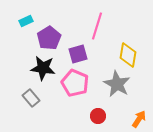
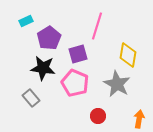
orange arrow: rotated 24 degrees counterclockwise
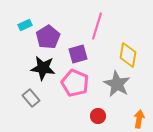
cyan rectangle: moved 1 px left, 4 px down
purple pentagon: moved 1 px left, 1 px up
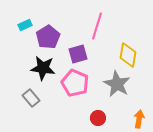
red circle: moved 2 px down
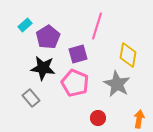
cyan rectangle: rotated 16 degrees counterclockwise
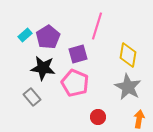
cyan rectangle: moved 10 px down
gray star: moved 11 px right, 3 px down
gray rectangle: moved 1 px right, 1 px up
red circle: moved 1 px up
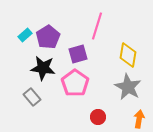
pink pentagon: rotated 12 degrees clockwise
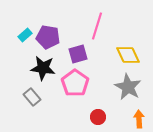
purple pentagon: rotated 30 degrees counterclockwise
yellow diamond: rotated 35 degrees counterclockwise
orange arrow: rotated 12 degrees counterclockwise
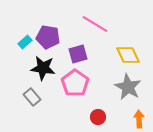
pink line: moved 2 px left, 2 px up; rotated 76 degrees counterclockwise
cyan rectangle: moved 7 px down
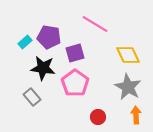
purple pentagon: moved 1 px right
purple square: moved 3 px left, 1 px up
orange arrow: moved 3 px left, 4 px up
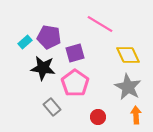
pink line: moved 5 px right
gray rectangle: moved 20 px right, 10 px down
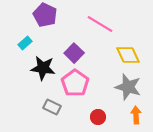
purple pentagon: moved 4 px left, 22 px up; rotated 15 degrees clockwise
cyan rectangle: moved 1 px down
purple square: moved 1 px left; rotated 30 degrees counterclockwise
gray star: rotated 12 degrees counterclockwise
gray rectangle: rotated 24 degrees counterclockwise
